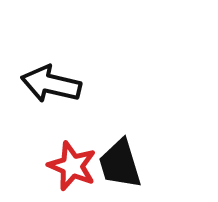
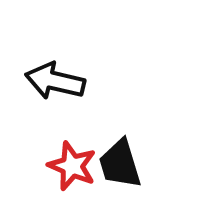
black arrow: moved 4 px right, 3 px up
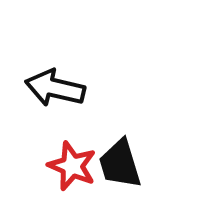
black arrow: moved 7 px down
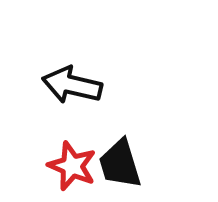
black arrow: moved 17 px right, 3 px up
